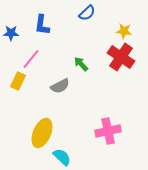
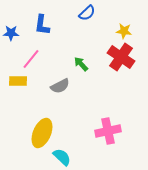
yellow rectangle: rotated 66 degrees clockwise
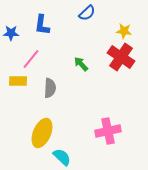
gray semicircle: moved 10 px left, 2 px down; rotated 60 degrees counterclockwise
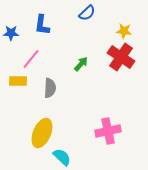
green arrow: rotated 84 degrees clockwise
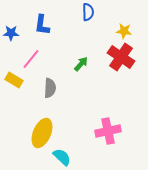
blue semicircle: moved 1 px right, 1 px up; rotated 48 degrees counterclockwise
yellow rectangle: moved 4 px left, 1 px up; rotated 30 degrees clockwise
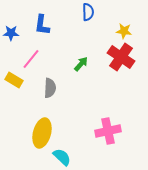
yellow ellipse: rotated 8 degrees counterclockwise
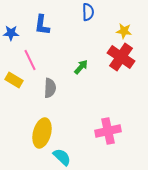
pink line: moved 1 px left, 1 px down; rotated 65 degrees counterclockwise
green arrow: moved 3 px down
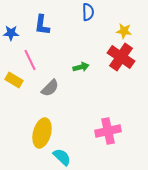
green arrow: rotated 35 degrees clockwise
gray semicircle: rotated 42 degrees clockwise
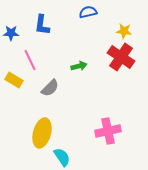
blue semicircle: rotated 102 degrees counterclockwise
green arrow: moved 2 px left, 1 px up
cyan semicircle: rotated 12 degrees clockwise
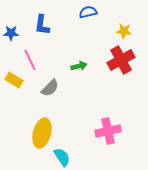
red cross: moved 3 px down; rotated 28 degrees clockwise
